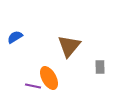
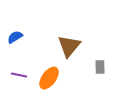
orange ellipse: rotated 65 degrees clockwise
purple line: moved 14 px left, 11 px up
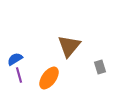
blue semicircle: moved 22 px down
gray rectangle: rotated 16 degrees counterclockwise
purple line: rotated 63 degrees clockwise
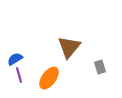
brown triangle: moved 1 px down
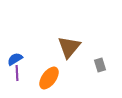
gray rectangle: moved 2 px up
purple line: moved 2 px left, 2 px up; rotated 14 degrees clockwise
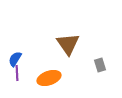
brown triangle: moved 1 px left, 3 px up; rotated 15 degrees counterclockwise
blue semicircle: rotated 28 degrees counterclockwise
orange ellipse: rotated 35 degrees clockwise
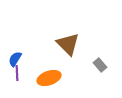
brown triangle: rotated 10 degrees counterclockwise
gray rectangle: rotated 24 degrees counterclockwise
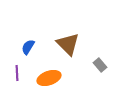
blue semicircle: moved 13 px right, 12 px up
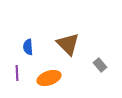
blue semicircle: rotated 35 degrees counterclockwise
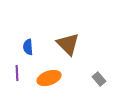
gray rectangle: moved 1 px left, 14 px down
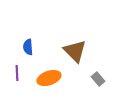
brown triangle: moved 7 px right, 7 px down
gray rectangle: moved 1 px left
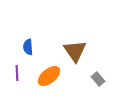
brown triangle: rotated 10 degrees clockwise
orange ellipse: moved 2 px up; rotated 20 degrees counterclockwise
